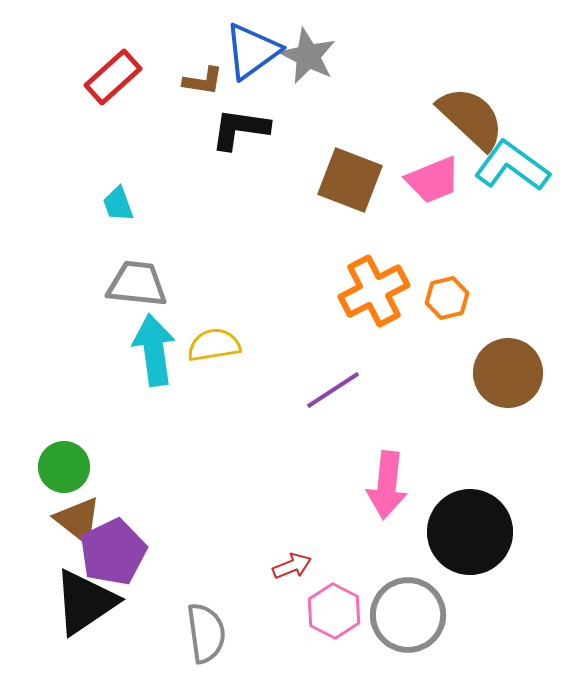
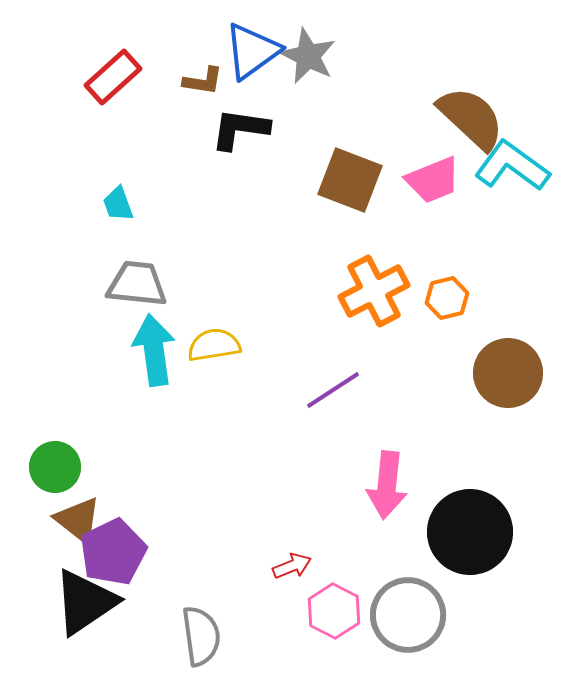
green circle: moved 9 px left
gray semicircle: moved 5 px left, 3 px down
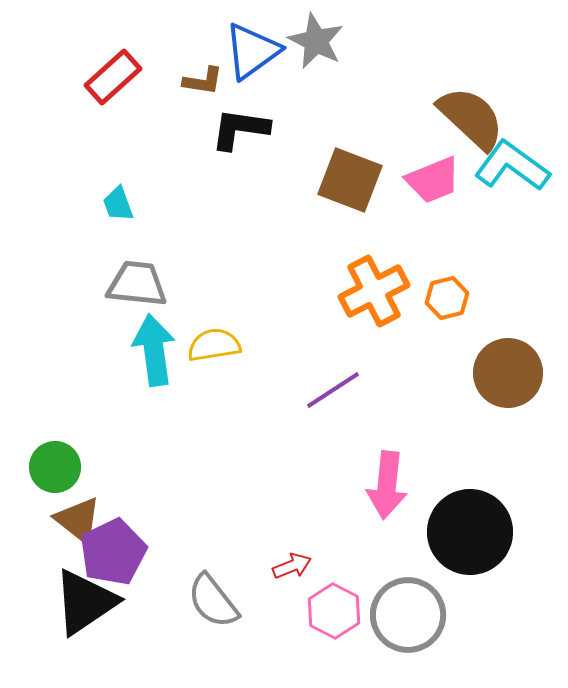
gray star: moved 8 px right, 15 px up
gray semicircle: moved 12 px right, 35 px up; rotated 150 degrees clockwise
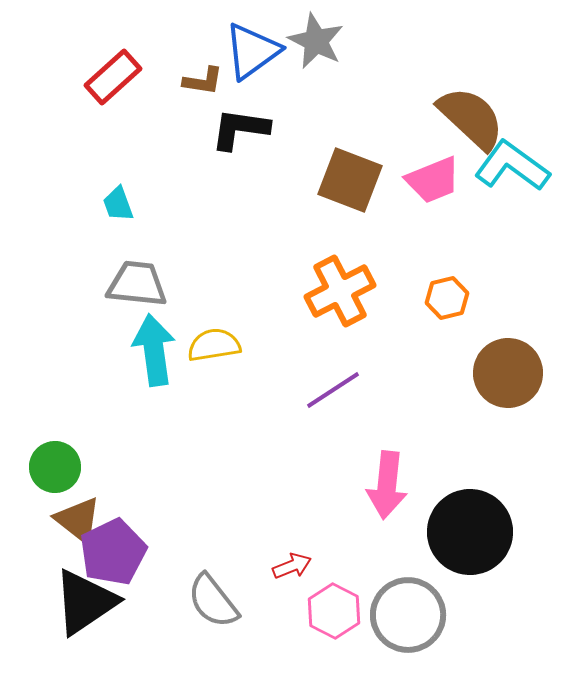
orange cross: moved 34 px left
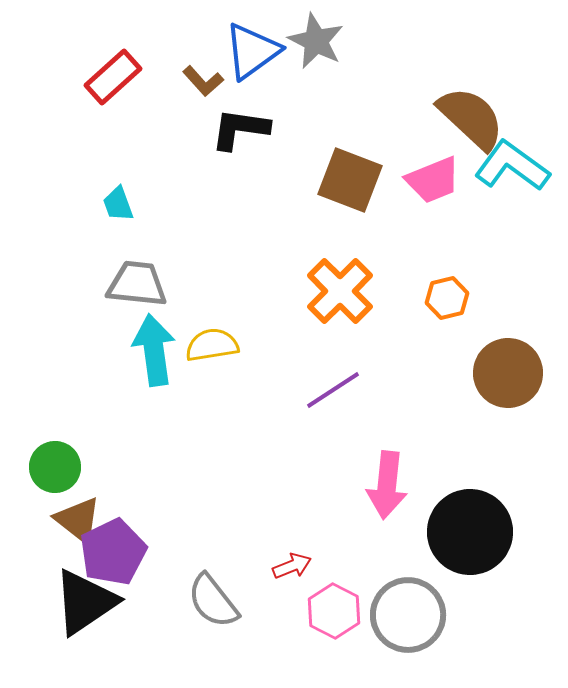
brown L-shape: rotated 39 degrees clockwise
orange cross: rotated 18 degrees counterclockwise
yellow semicircle: moved 2 px left
